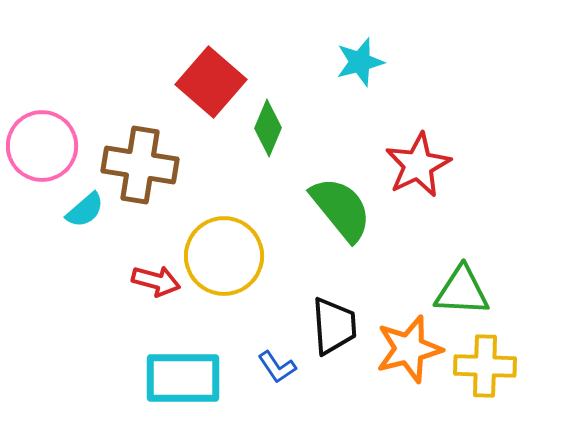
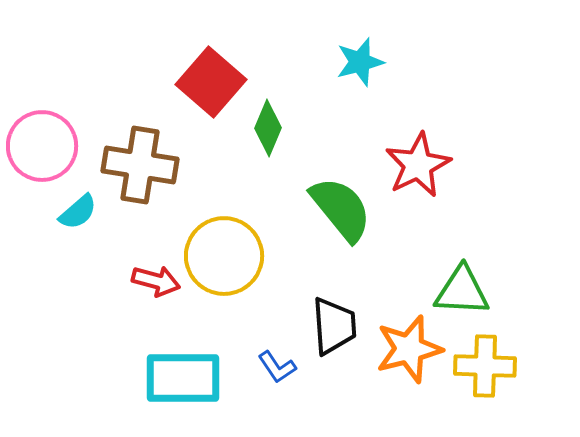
cyan semicircle: moved 7 px left, 2 px down
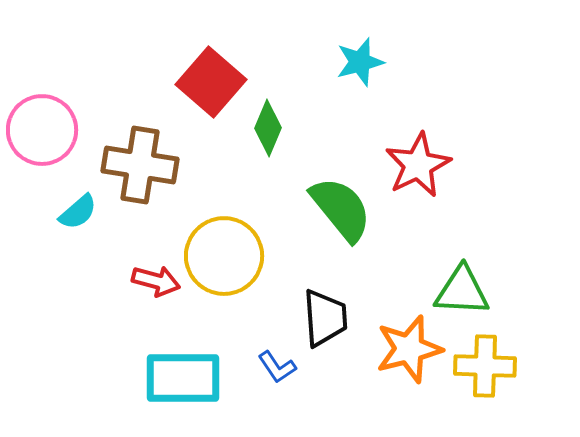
pink circle: moved 16 px up
black trapezoid: moved 9 px left, 8 px up
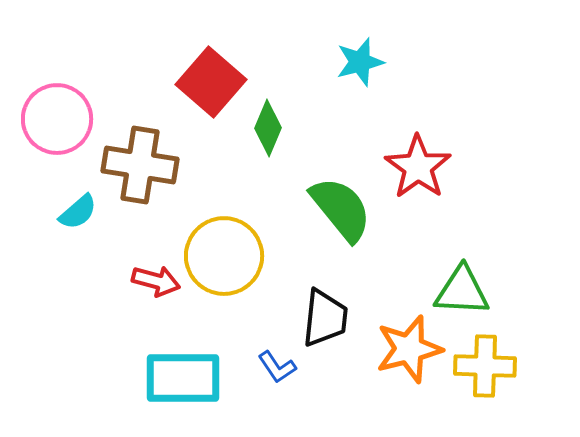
pink circle: moved 15 px right, 11 px up
red star: moved 2 px down; rotated 10 degrees counterclockwise
black trapezoid: rotated 10 degrees clockwise
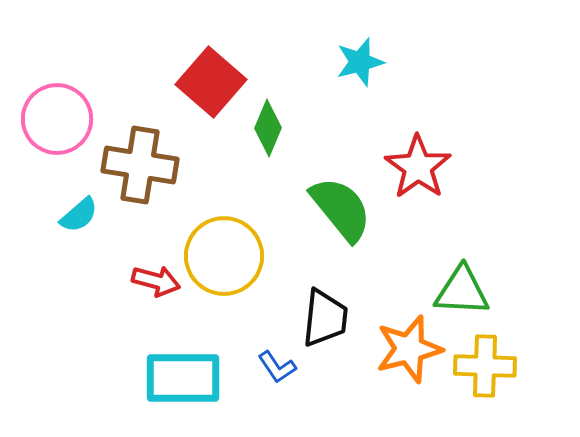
cyan semicircle: moved 1 px right, 3 px down
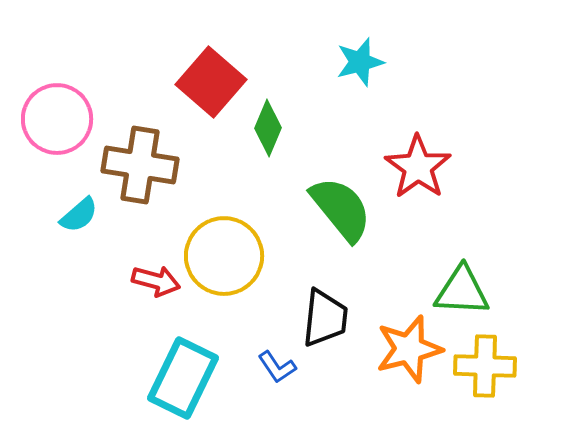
cyan rectangle: rotated 64 degrees counterclockwise
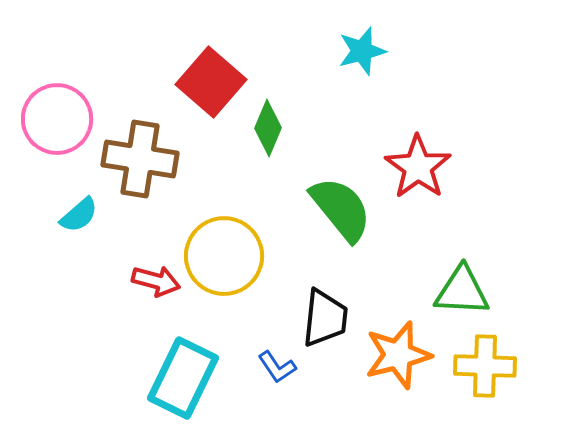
cyan star: moved 2 px right, 11 px up
brown cross: moved 6 px up
orange star: moved 11 px left, 6 px down
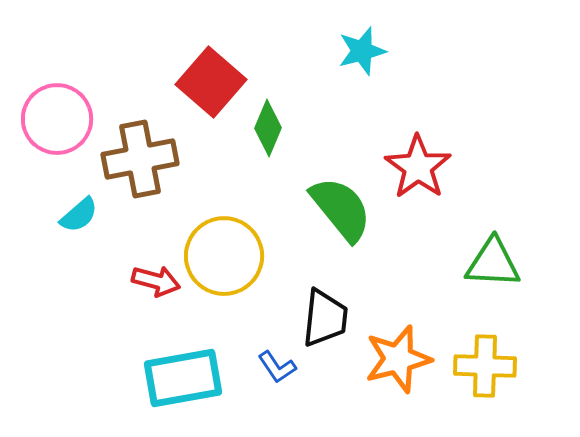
brown cross: rotated 20 degrees counterclockwise
green triangle: moved 31 px right, 28 px up
orange star: moved 4 px down
cyan rectangle: rotated 54 degrees clockwise
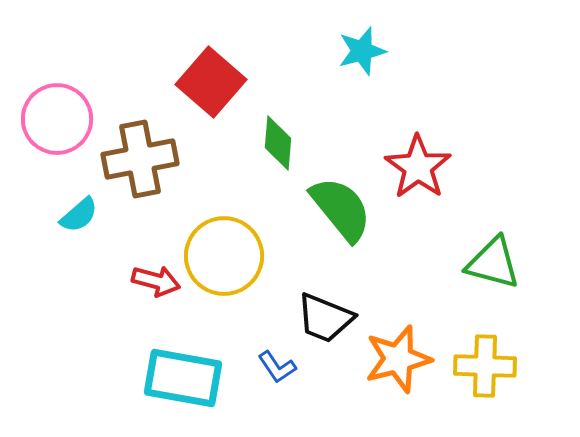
green diamond: moved 10 px right, 15 px down; rotated 18 degrees counterclockwise
green triangle: rotated 12 degrees clockwise
black trapezoid: rotated 106 degrees clockwise
cyan rectangle: rotated 20 degrees clockwise
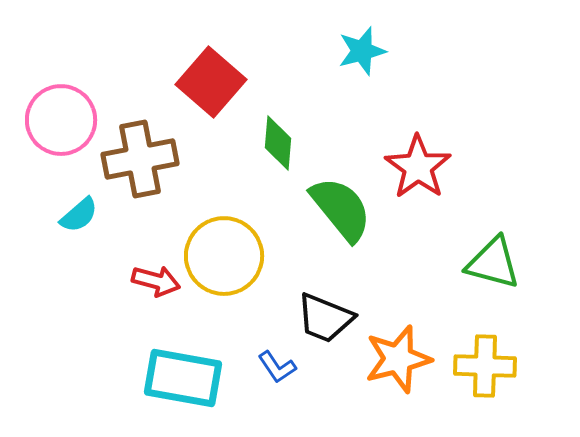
pink circle: moved 4 px right, 1 px down
